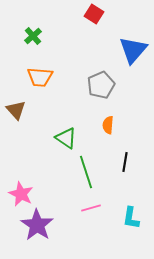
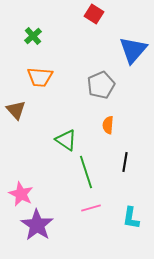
green triangle: moved 2 px down
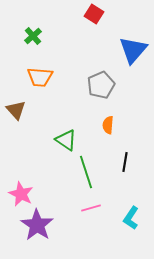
cyan L-shape: rotated 25 degrees clockwise
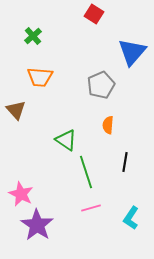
blue triangle: moved 1 px left, 2 px down
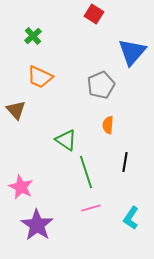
orange trapezoid: rotated 20 degrees clockwise
pink star: moved 7 px up
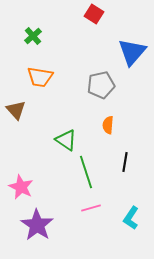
orange trapezoid: rotated 16 degrees counterclockwise
gray pentagon: rotated 12 degrees clockwise
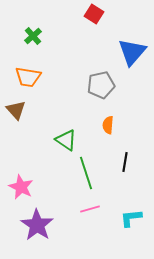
orange trapezoid: moved 12 px left
green line: moved 1 px down
pink line: moved 1 px left, 1 px down
cyan L-shape: rotated 50 degrees clockwise
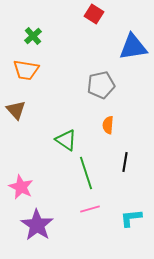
blue triangle: moved 1 px right, 5 px up; rotated 40 degrees clockwise
orange trapezoid: moved 2 px left, 7 px up
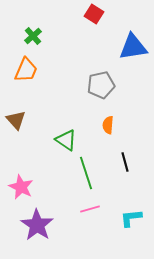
orange trapezoid: rotated 76 degrees counterclockwise
brown triangle: moved 10 px down
black line: rotated 24 degrees counterclockwise
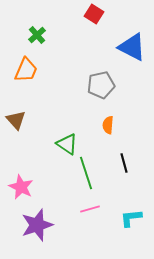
green cross: moved 4 px right, 1 px up
blue triangle: moved 1 px left; rotated 36 degrees clockwise
green triangle: moved 1 px right, 4 px down
black line: moved 1 px left, 1 px down
purple star: rotated 20 degrees clockwise
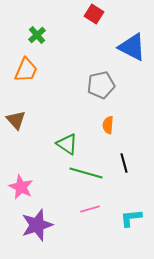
green line: rotated 56 degrees counterclockwise
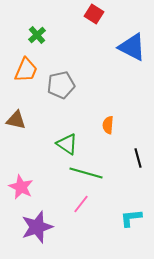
gray pentagon: moved 40 px left
brown triangle: rotated 35 degrees counterclockwise
black line: moved 14 px right, 5 px up
pink line: moved 9 px left, 5 px up; rotated 36 degrees counterclockwise
purple star: moved 2 px down
